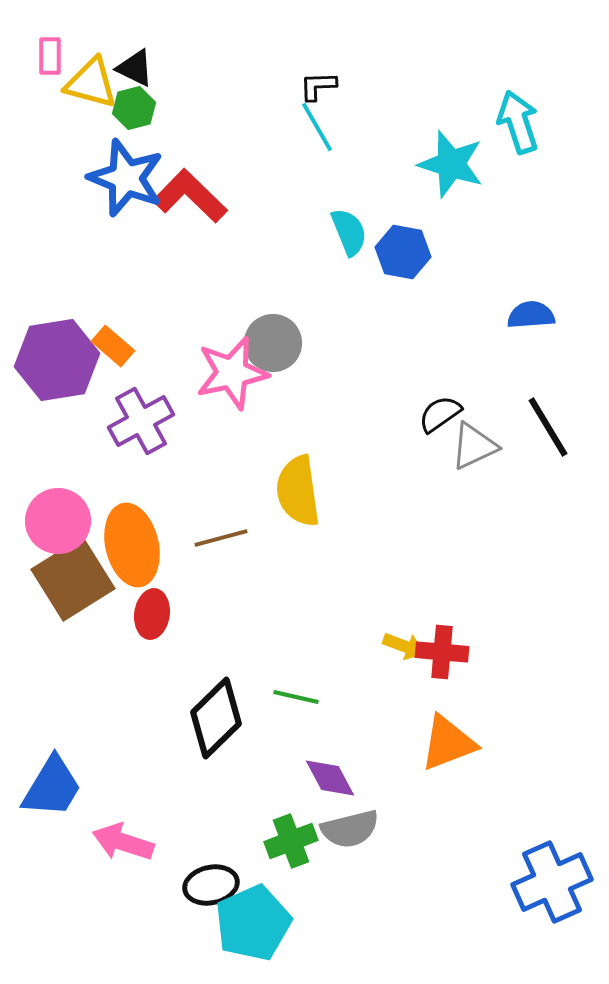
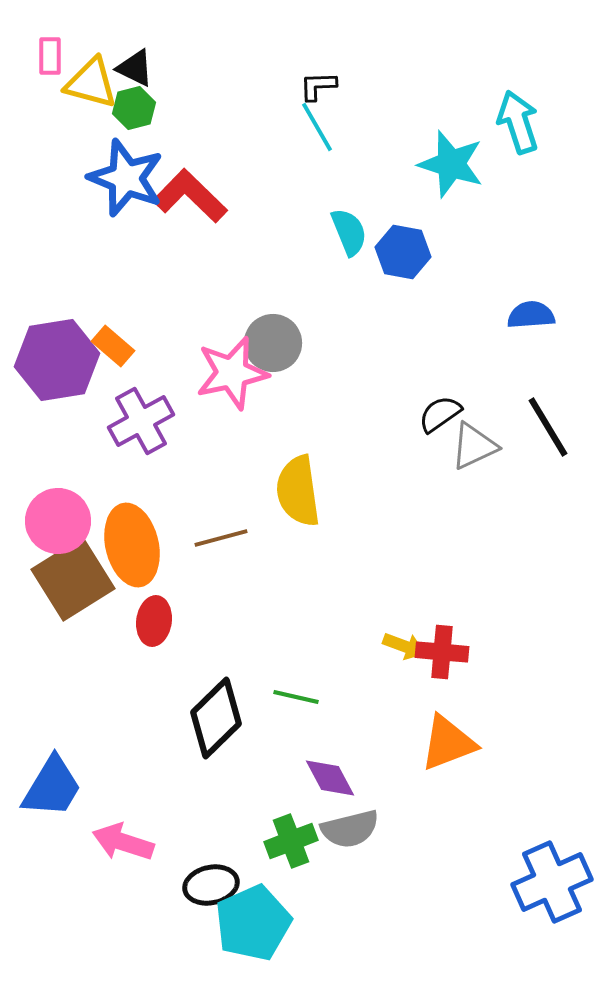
red ellipse: moved 2 px right, 7 px down
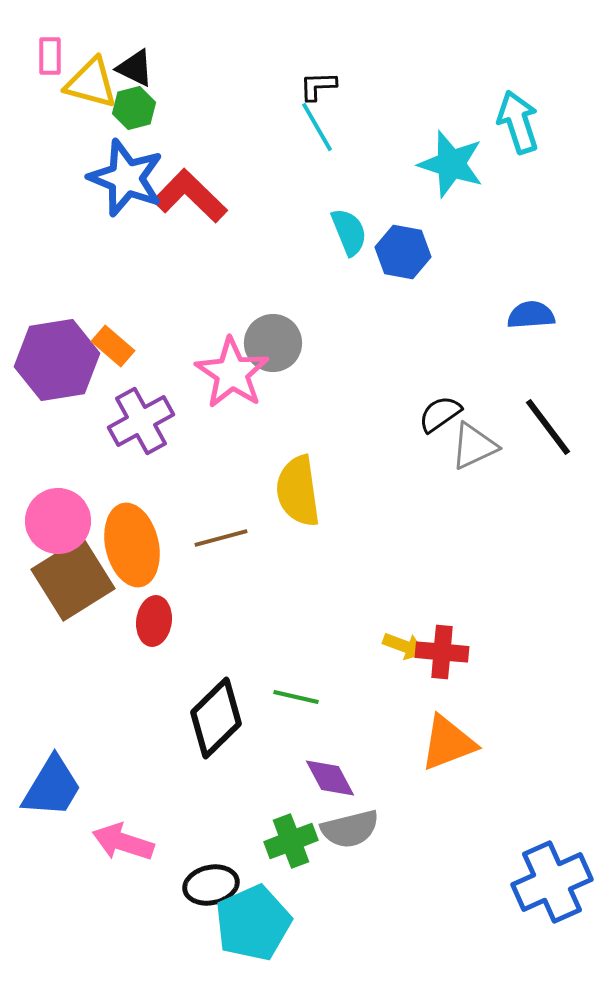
pink star: rotated 26 degrees counterclockwise
black line: rotated 6 degrees counterclockwise
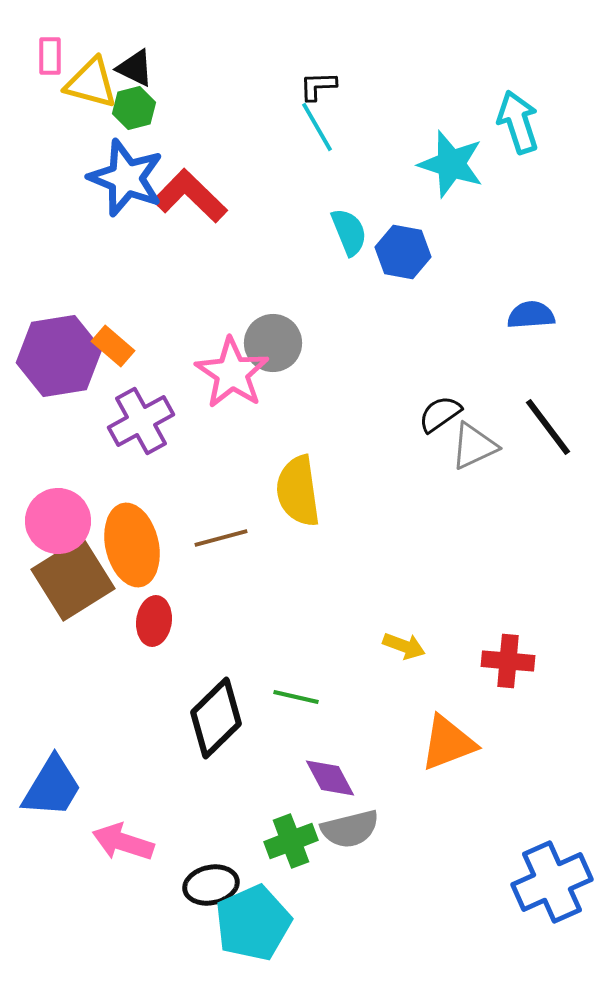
purple hexagon: moved 2 px right, 4 px up
red cross: moved 66 px right, 9 px down
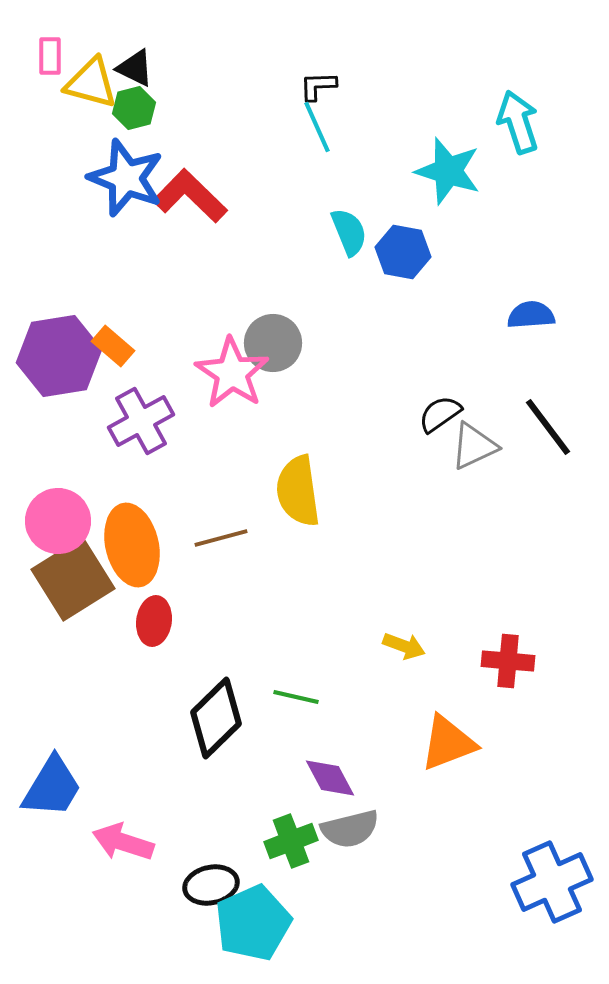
cyan line: rotated 6 degrees clockwise
cyan star: moved 3 px left, 7 px down
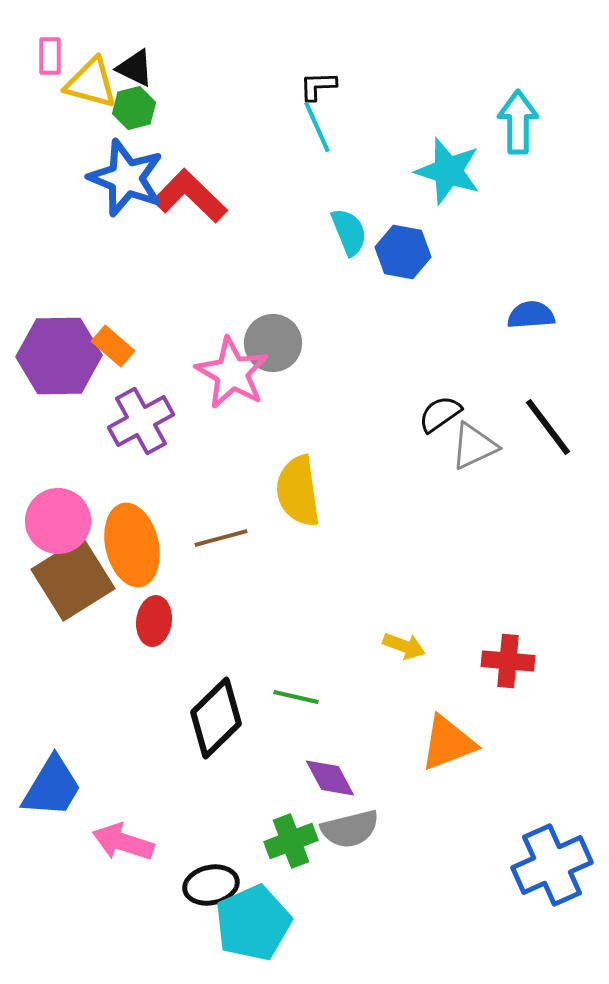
cyan arrow: rotated 18 degrees clockwise
purple hexagon: rotated 8 degrees clockwise
pink star: rotated 4 degrees counterclockwise
blue cross: moved 17 px up
